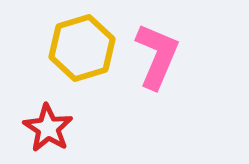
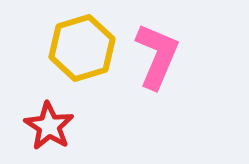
red star: moved 1 px right, 2 px up
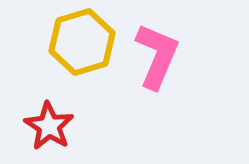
yellow hexagon: moved 6 px up
